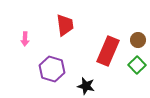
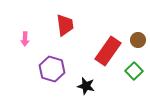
red rectangle: rotated 12 degrees clockwise
green square: moved 3 px left, 6 px down
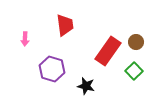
brown circle: moved 2 px left, 2 px down
